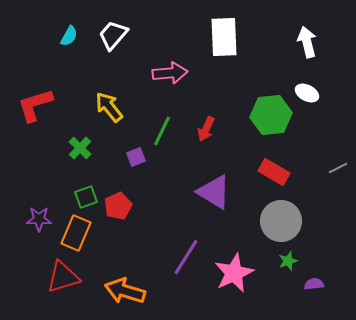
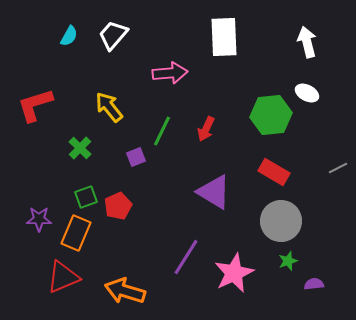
red triangle: rotated 6 degrees counterclockwise
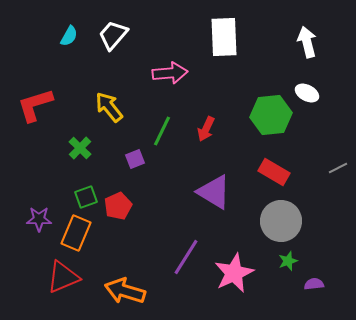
purple square: moved 1 px left, 2 px down
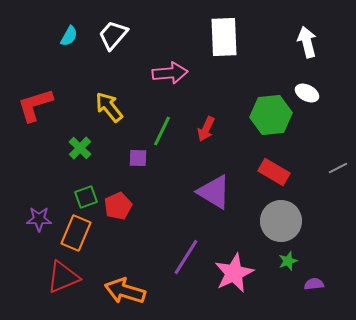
purple square: moved 3 px right, 1 px up; rotated 24 degrees clockwise
